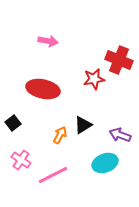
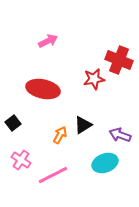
pink arrow: rotated 36 degrees counterclockwise
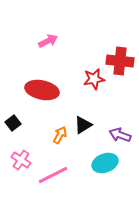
red cross: moved 1 px right, 1 px down; rotated 16 degrees counterclockwise
red ellipse: moved 1 px left, 1 px down
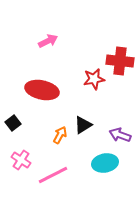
cyan ellipse: rotated 10 degrees clockwise
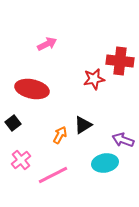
pink arrow: moved 1 px left, 3 px down
red ellipse: moved 10 px left, 1 px up
purple arrow: moved 3 px right, 5 px down
pink cross: rotated 18 degrees clockwise
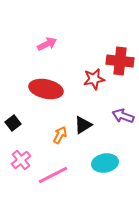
red ellipse: moved 14 px right
purple arrow: moved 24 px up
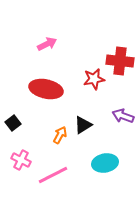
pink cross: rotated 24 degrees counterclockwise
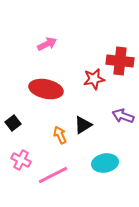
orange arrow: rotated 54 degrees counterclockwise
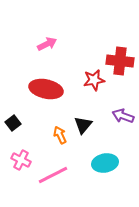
red star: moved 1 px down
black triangle: rotated 18 degrees counterclockwise
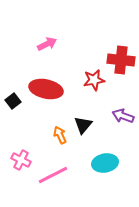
red cross: moved 1 px right, 1 px up
black square: moved 22 px up
